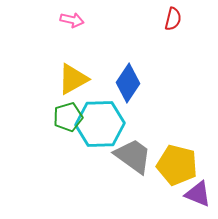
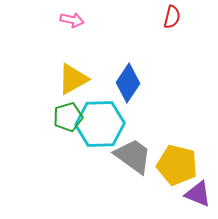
red semicircle: moved 1 px left, 2 px up
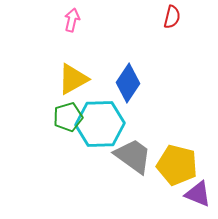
pink arrow: rotated 90 degrees counterclockwise
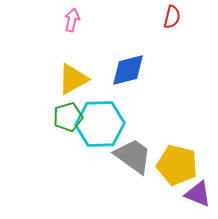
blue diamond: moved 13 px up; rotated 42 degrees clockwise
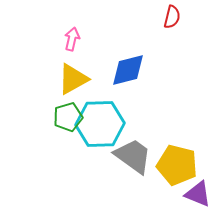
pink arrow: moved 19 px down
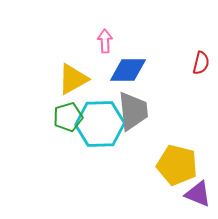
red semicircle: moved 29 px right, 46 px down
pink arrow: moved 33 px right, 2 px down; rotated 15 degrees counterclockwise
blue diamond: rotated 15 degrees clockwise
gray trapezoid: moved 45 px up; rotated 48 degrees clockwise
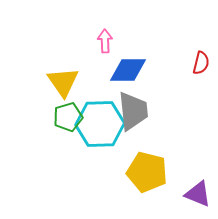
yellow triangle: moved 10 px left, 3 px down; rotated 36 degrees counterclockwise
yellow pentagon: moved 30 px left, 7 px down
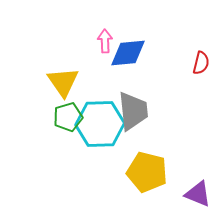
blue diamond: moved 17 px up; rotated 6 degrees counterclockwise
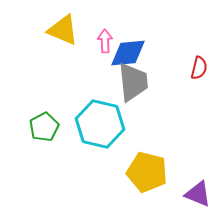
red semicircle: moved 2 px left, 5 px down
yellow triangle: moved 52 px up; rotated 32 degrees counterclockwise
gray trapezoid: moved 29 px up
green pentagon: moved 24 px left, 10 px down; rotated 12 degrees counterclockwise
cyan hexagon: rotated 15 degrees clockwise
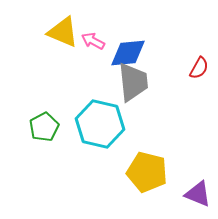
yellow triangle: moved 2 px down
pink arrow: moved 12 px left; rotated 60 degrees counterclockwise
red semicircle: rotated 15 degrees clockwise
